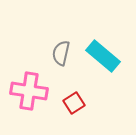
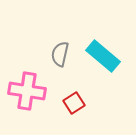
gray semicircle: moved 1 px left, 1 px down
pink cross: moved 2 px left
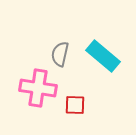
pink cross: moved 11 px right, 3 px up
red square: moved 1 px right, 2 px down; rotated 35 degrees clockwise
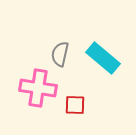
cyan rectangle: moved 2 px down
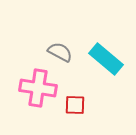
gray semicircle: moved 2 px up; rotated 105 degrees clockwise
cyan rectangle: moved 3 px right, 1 px down
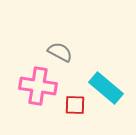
cyan rectangle: moved 29 px down
pink cross: moved 2 px up
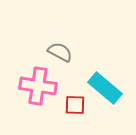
cyan rectangle: moved 1 px left
